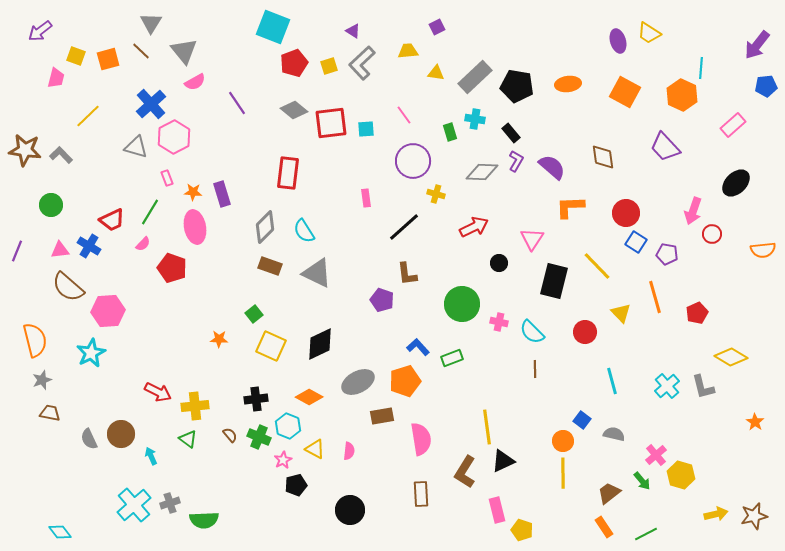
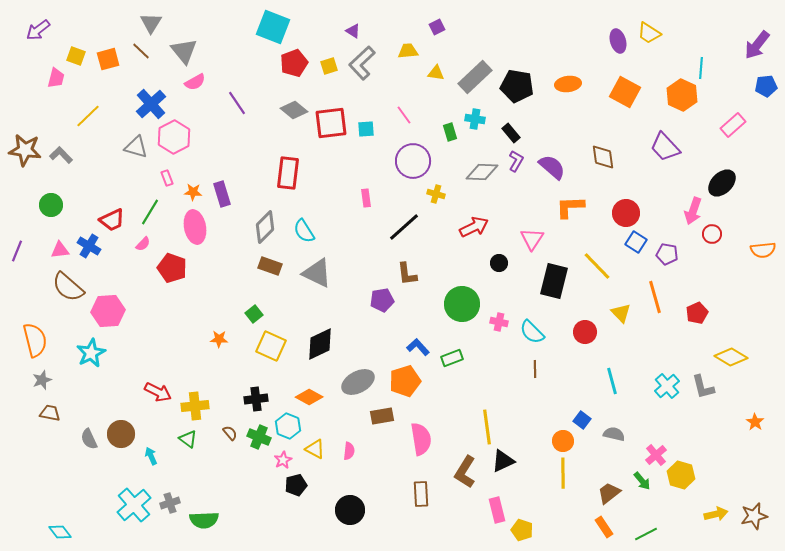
purple arrow at (40, 31): moved 2 px left, 1 px up
black ellipse at (736, 183): moved 14 px left
purple pentagon at (382, 300): rotated 30 degrees counterclockwise
brown semicircle at (230, 435): moved 2 px up
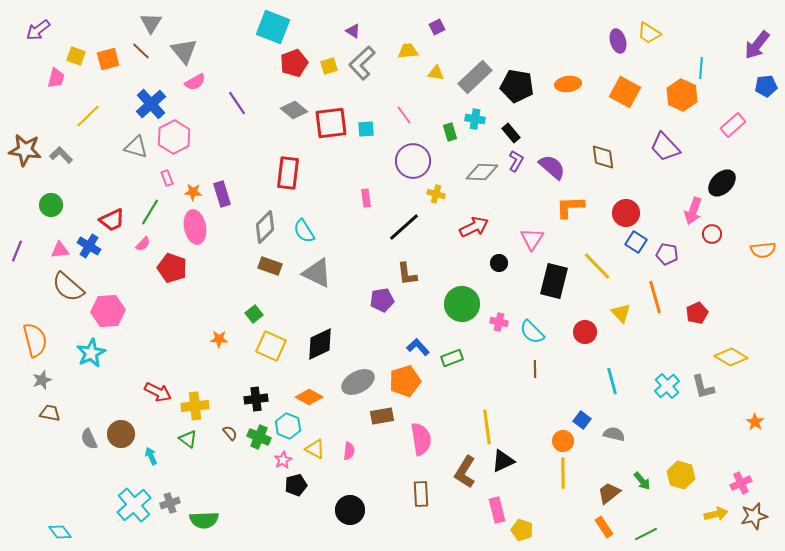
pink cross at (656, 455): moved 85 px right, 28 px down; rotated 15 degrees clockwise
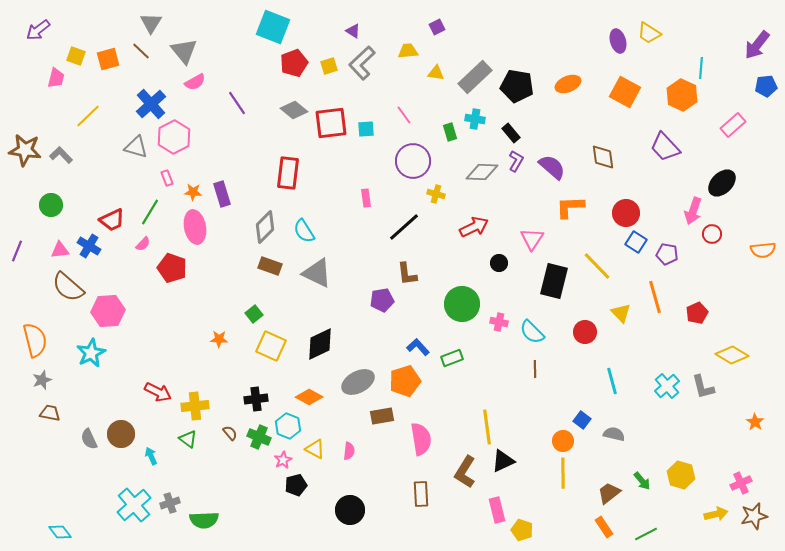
orange ellipse at (568, 84): rotated 15 degrees counterclockwise
yellow diamond at (731, 357): moved 1 px right, 2 px up
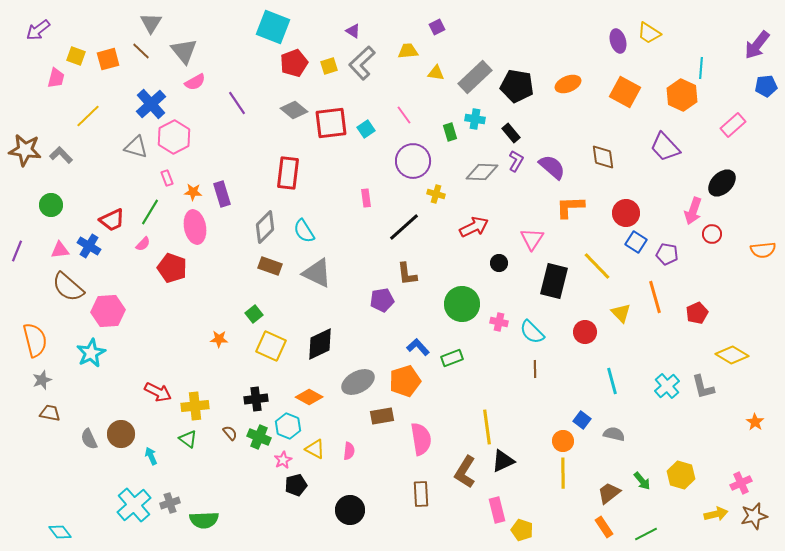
cyan square at (366, 129): rotated 30 degrees counterclockwise
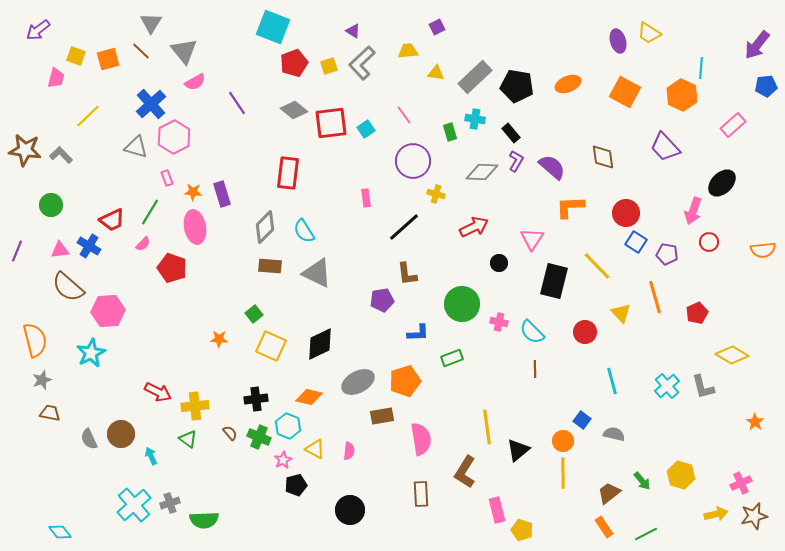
red circle at (712, 234): moved 3 px left, 8 px down
brown rectangle at (270, 266): rotated 15 degrees counterclockwise
blue L-shape at (418, 347): moved 14 px up; rotated 130 degrees clockwise
orange diamond at (309, 397): rotated 16 degrees counterclockwise
black triangle at (503, 461): moved 15 px right, 11 px up; rotated 15 degrees counterclockwise
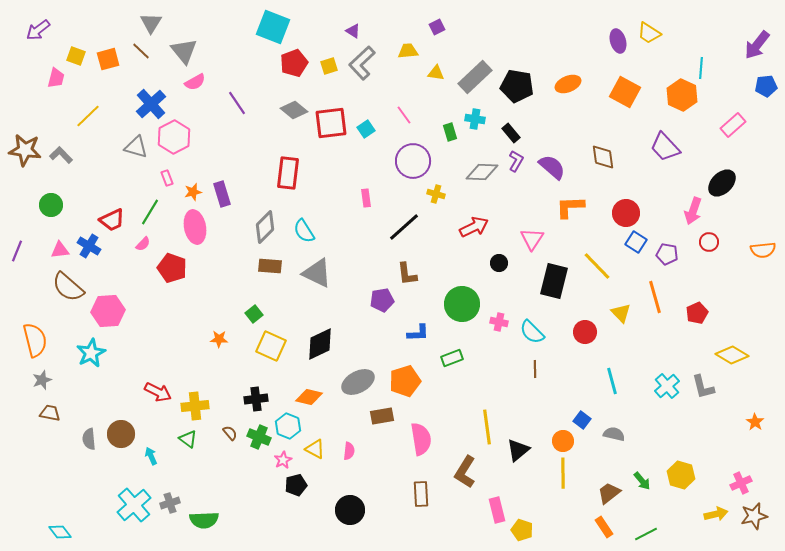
orange star at (193, 192): rotated 18 degrees counterclockwise
gray semicircle at (89, 439): rotated 20 degrees clockwise
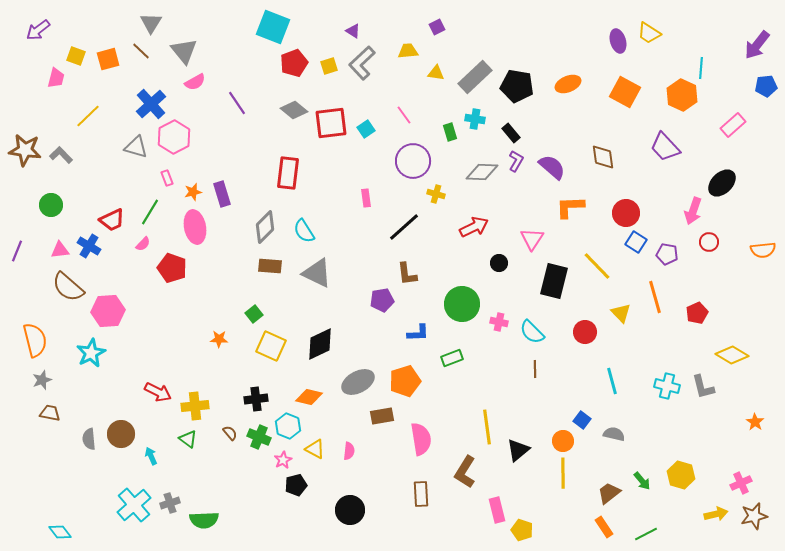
cyan cross at (667, 386): rotated 35 degrees counterclockwise
